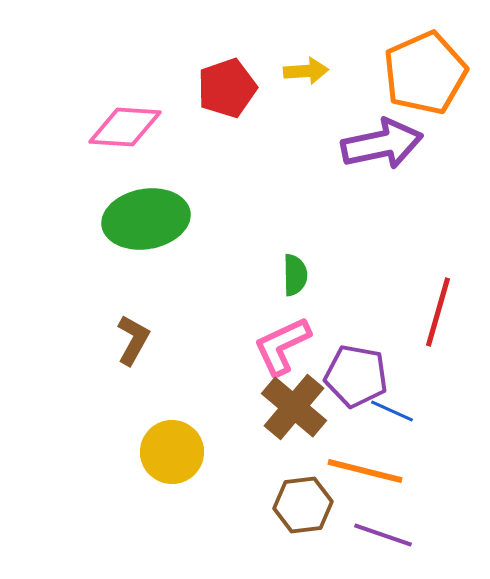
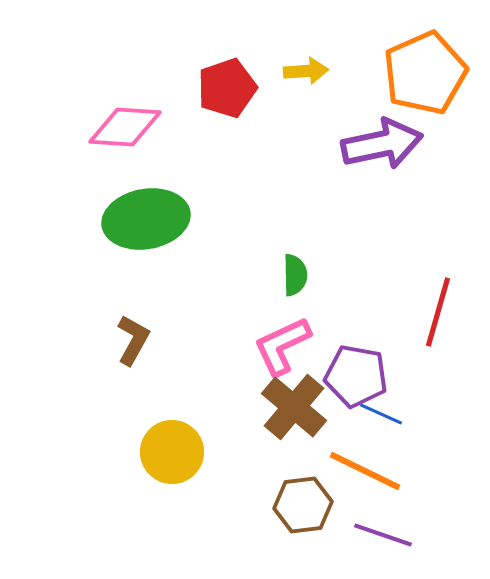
blue line: moved 11 px left, 3 px down
orange line: rotated 12 degrees clockwise
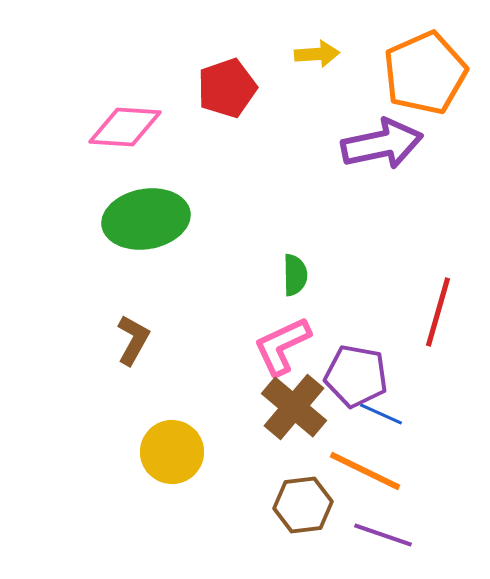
yellow arrow: moved 11 px right, 17 px up
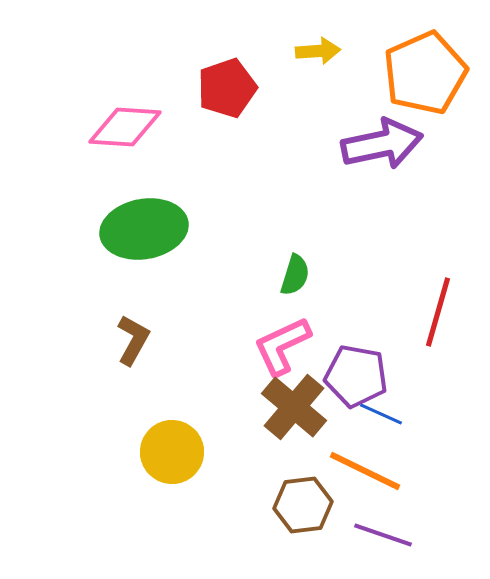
yellow arrow: moved 1 px right, 3 px up
green ellipse: moved 2 px left, 10 px down
green semicircle: rotated 18 degrees clockwise
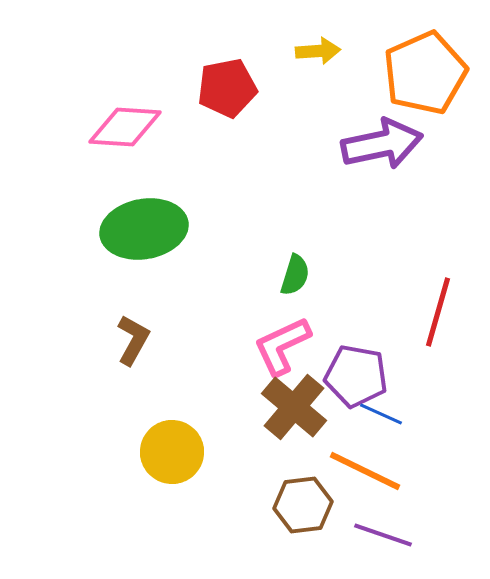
red pentagon: rotated 8 degrees clockwise
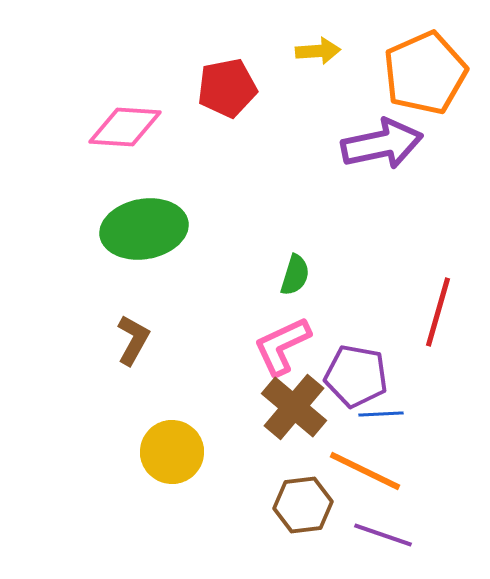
blue line: rotated 27 degrees counterclockwise
